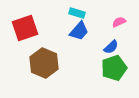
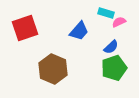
cyan rectangle: moved 29 px right
brown hexagon: moved 9 px right, 6 px down
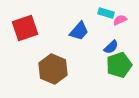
pink semicircle: moved 1 px right, 2 px up
green pentagon: moved 5 px right, 3 px up
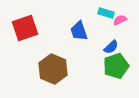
blue trapezoid: rotated 120 degrees clockwise
green pentagon: moved 3 px left, 1 px down
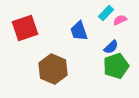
cyan rectangle: rotated 63 degrees counterclockwise
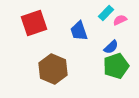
red square: moved 9 px right, 5 px up
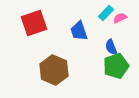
pink semicircle: moved 2 px up
blue semicircle: rotated 112 degrees clockwise
brown hexagon: moved 1 px right, 1 px down
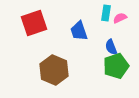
cyan rectangle: rotated 35 degrees counterclockwise
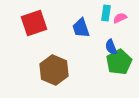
blue trapezoid: moved 2 px right, 3 px up
green pentagon: moved 3 px right, 4 px up; rotated 10 degrees counterclockwise
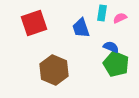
cyan rectangle: moved 4 px left
blue semicircle: rotated 133 degrees clockwise
green pentagon: moved 3 px left, 2 px down; rotated 20 degrees counterclockwise
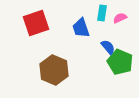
red square: moved 2 px right
blue semicircle: moved 3 px left; rotated 28 degrees clockwise
green pentagon: moved 4 px right, 2 px up
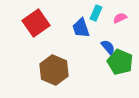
cyan rectangle: moved 6 px left; rotated 14 degrees clockwise
red square: rotated 16 degrees counterclockwise
